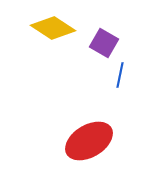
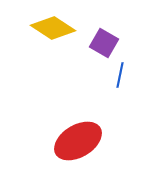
red ellipse: moved 11 px left
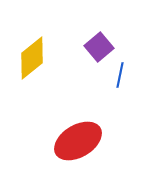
yellow diamond: moved 21 px left, 30 px down; rotated 72 degrees counterclockwise
purple square: moved 5 px left, 4 px down; rotated 20 degrees clockwise
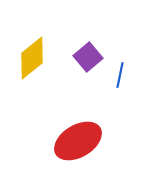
purple square: moved 11 px left, 10 px down
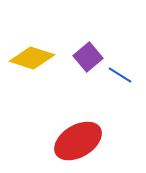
yellow diamond: rotated 57 degrees clockwise
blue line: rotated 70 degrees counterclockwise
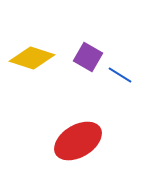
purple square: rotated 20 degrees counterclockwise
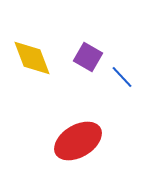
yellow diamond: rotated 51 degrees clockwise
blue line: moved 2 px right, 2 px down; rotated 15 degrees clockwise
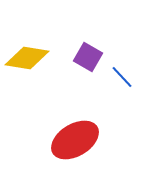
yellow diamond: moved 5 px left; rotated 60 degrees counterclockwise
red ellipse: moved 3 px left, 1 px up
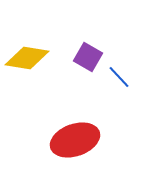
blue line: moved 3 px left
red ellipse: rotated 12 degrees clockwise
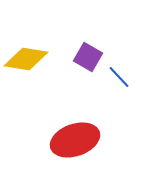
yellow diamond: moved 1 px left, 1 px down
